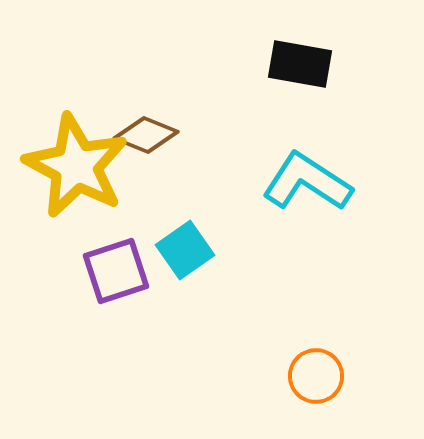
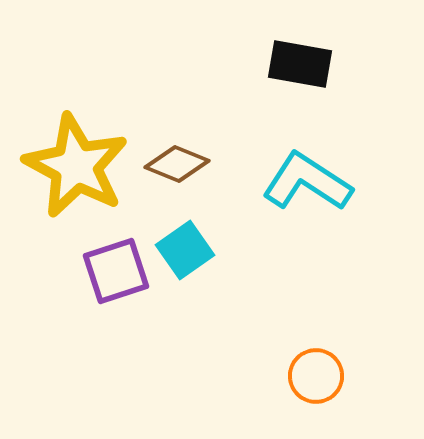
brown diamond: moved 31 px right, 29 px down
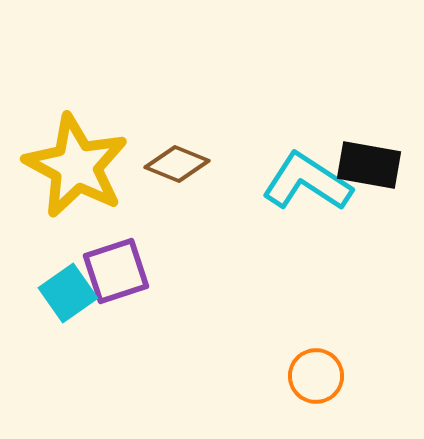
black rectangle: moved 69 px right, 101 px down
cyan square: moved 117 px left, 43 px down
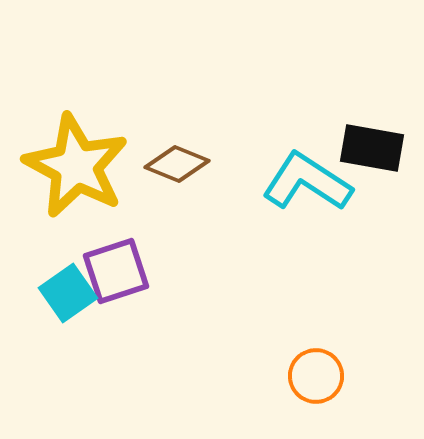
black rectangle: moved 3 px right, 17 px up
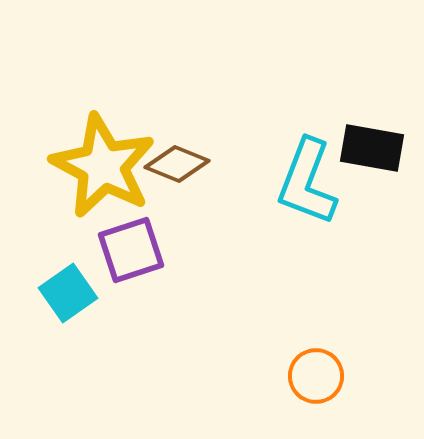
yellow star: moved 27 px right
cyan L-shape: rotated 102 degrees counterclockwise
purple square: moved 15 px right, 21 px up
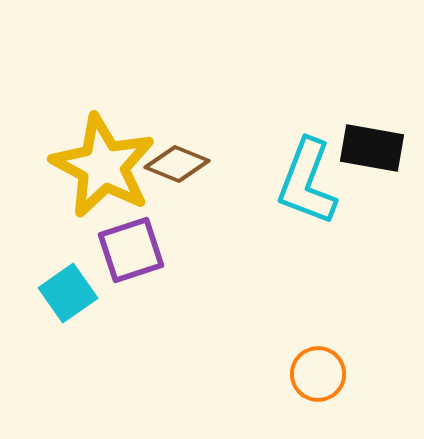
orange circle: moved 2 px right, 2 px up
